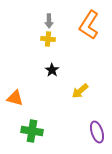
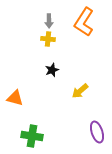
orange L-shape: moved 5 px left, 3 px up
black star: rotated 16 degrees clockwise
green cross: moved 5 px down
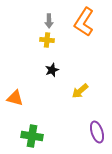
yellow cross: moved 1 px left, 1 px down
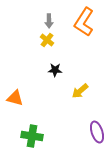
yellow cross: rotated 32 degrees clockwise
black star: moved 3 px right; rotated 24 degrees clockwise
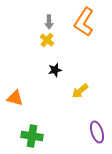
gray arrow: moved 1 px down
black star: rotated 16 degrees counterclockwise
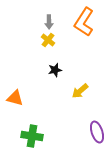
yellow cross: moved 1 px right
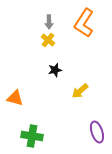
orange L-shape: moved 1 px down
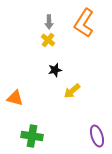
yellow arrow: moved 8 px left
purple ellipse: moved 4 px down
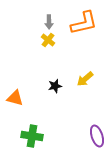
orange L-shape: rotated 136 degrees counterclockwise
black star: moved 16 px down
yellow arrow: moved 13 px right, 12 px up
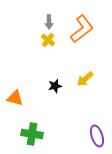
orange L-shape: moved 2 px left, 6 px down; rotated 24 degrees counterclockwise
green cross: moved 2 px up
